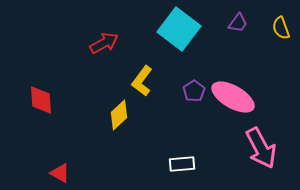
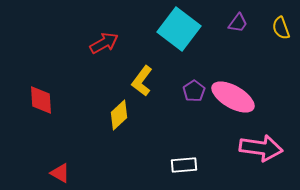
pink arrow: rotated 54 degrees counterclockwise
white rectangle: moved 2 px right, 1 px down
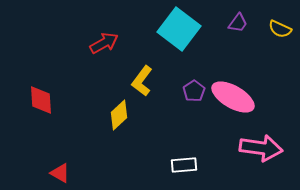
yellow semicircle: moved 1 px left, 1 px down; rotated 45 degrees counterclockwise
